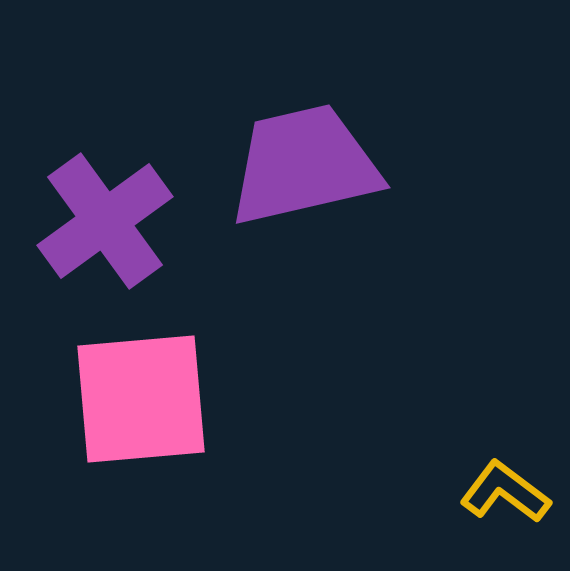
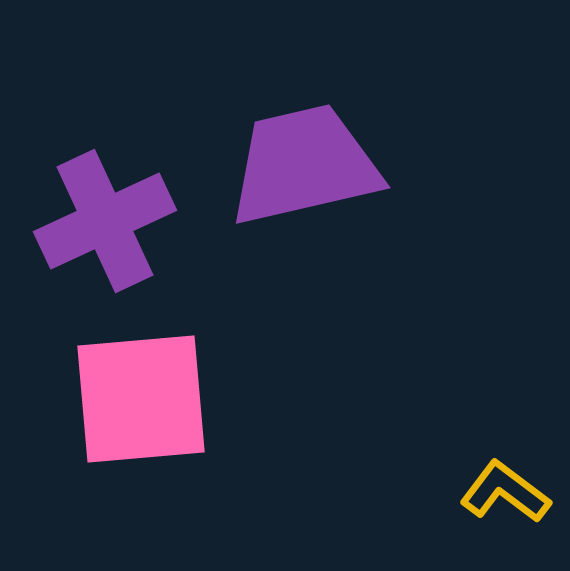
purple cross: rotated 11 degrees clockwise
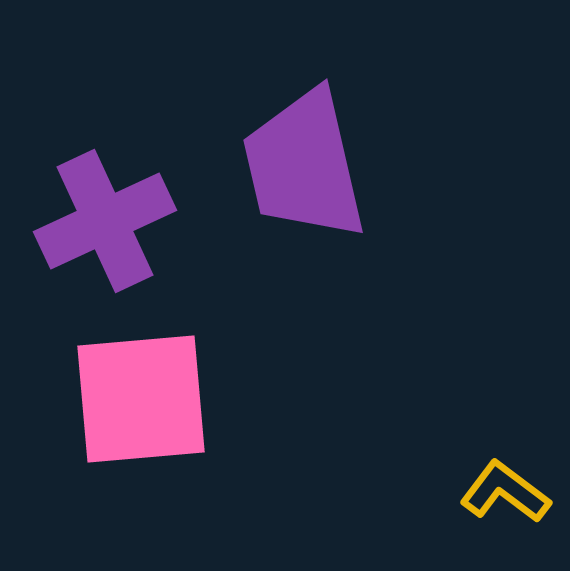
purple trapezoid: rotated 90 degrees counterclockwise
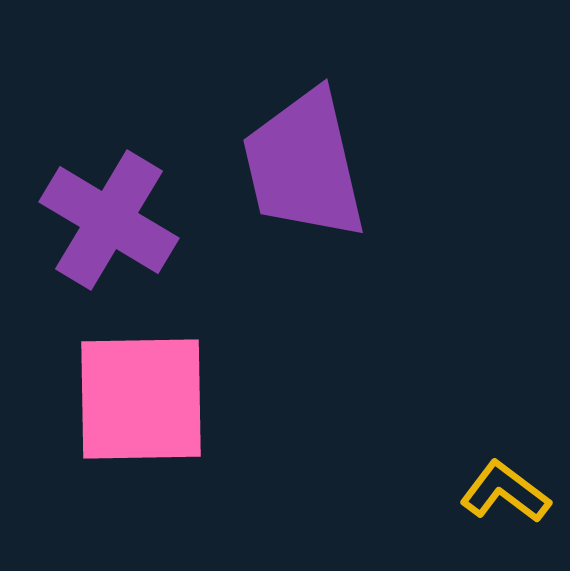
purple cross: moved 4 px right, 1 px up; rotated 34 degrees counterclockwise
pink square: rotated 4 degrees clockwise
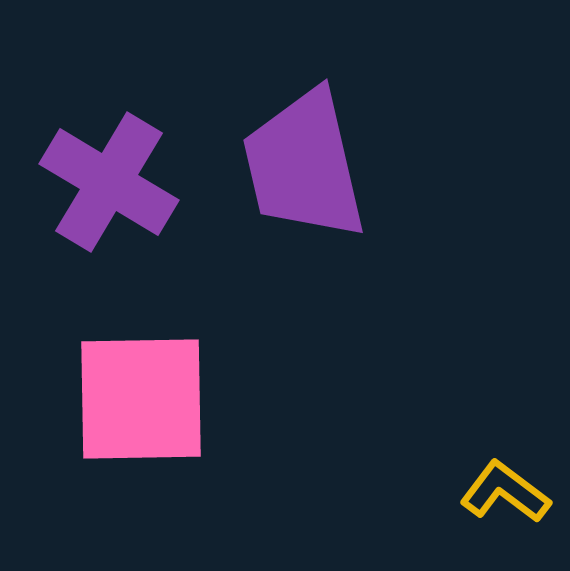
purple cross: moved 38 px up
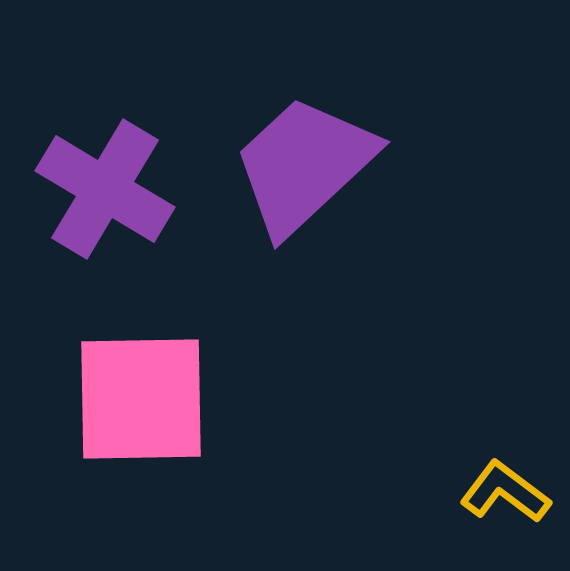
purple trapezoid: rotated 60 degrees clockwise
purple cross: moved 4 px left, 7 px down
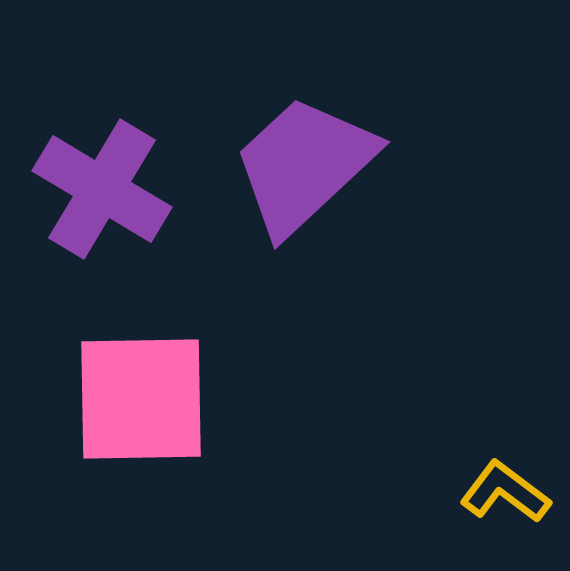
purple cross: moved 3 px left
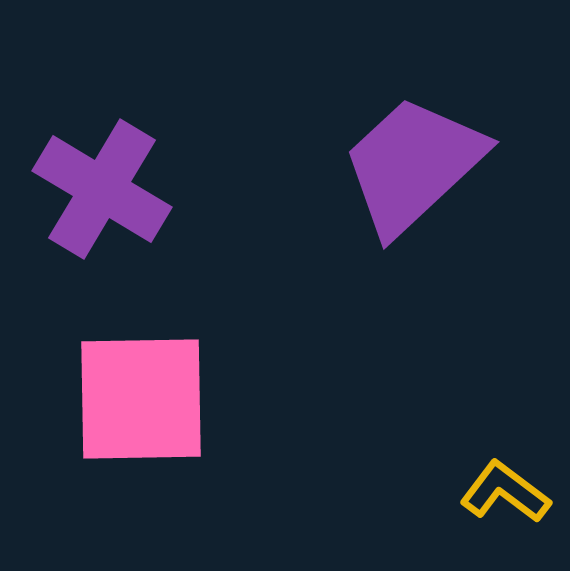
purple trapezoid: moved 109 px right
